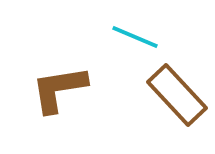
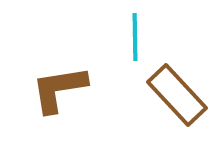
cyan line: rotated 66 degrees clockwise
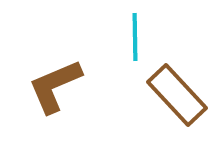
brown L-shape: moved 4 px left, 3 px up; rotated 14 degrees counterclockwise
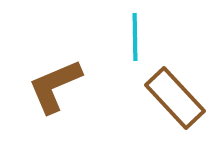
brown rectangle: moved 2 px left, 3 px down
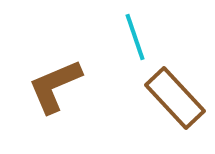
cyan line: rotated 18 degrees counterclockwise
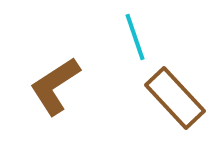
brown L-shape: rotated 10 degrees counterclockwise
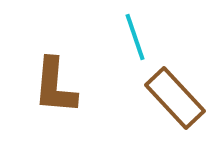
brown L-shape: rotated 52 degrees counterclockwise
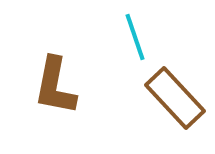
brown L-shape: rotated 6 degrees clockwise
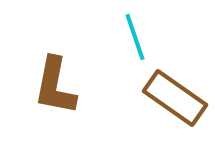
brown rectangle: rotated 12 degrees counterclockwise
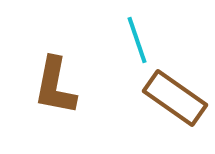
cyan line: moved 2 px right, 3 px down
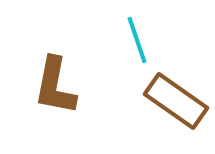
brown rectangle: moved 1 px right, 3 px down
